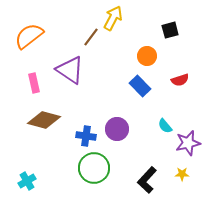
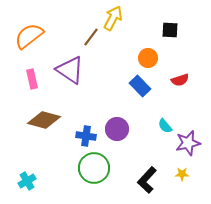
black square: rotated 18 degrees clockwise
orange circle: moved 1 px right, 2 px down
pink rectangle: moved 2 px left, 4 px up
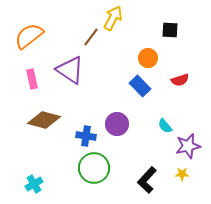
purple circle: moved 5 px up
purple star: moved 3 px down
cyan cross: moved 7 px right, 3 px down
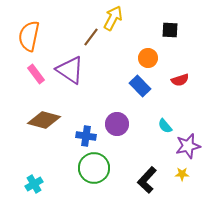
orange semicircle: rotated 40 degrees counterclockwise
pink rectangle: moved 4 px right, 5 px up; rotated 24 degrees counterclockwise
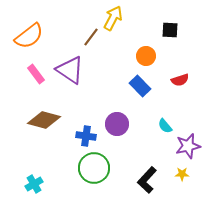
orange semicircle: rotated 140 degrees counterclockwise
orange circle: moved 2 px left, 2 px up
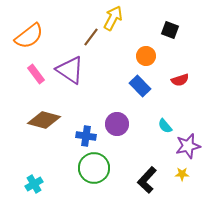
black square: rotated 18 degrees clockwise
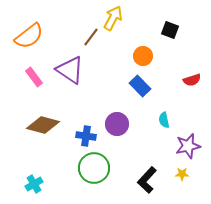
orange circle: moved 3 px left
pink rectangle: moved 2 px left, 3 px down
red semicircle: moved 12 px right
brown diamond: moved 1 px left, 5 px down
cyan semicircle: moved 1 px left, 6 px up; rotated 28 degrees clockwise
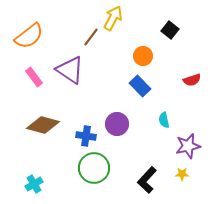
black square: rotated 18 degrees clockwise
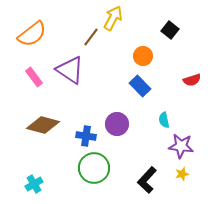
orange semicircle: moved 3 px right, 2 px up
purple star: moved 7 px left; rotated 20 degrees clockwise
yellow star: rotated 16 degrees counterclockwise
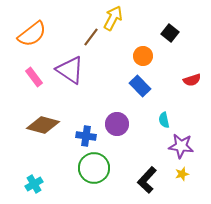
black square: moved 3 px down
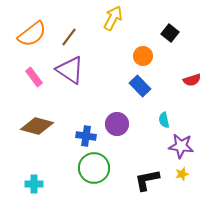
brown line: moved 22 px left
brown diamond: moved 6 px left, 1 px down
black L-shape: rotated 36 degrees clockwise
cyan cross: rotated 30 degrees clockwise
